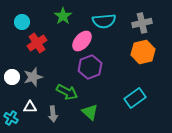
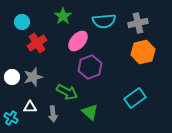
gray cross: moved 4 px left
pink ellipse: moved 4 px left
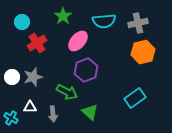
purple hexagon: moved 4 px left, 3 px down
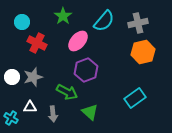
cyan semicircle: rotated 45 degrees counterclockwise
red cross: rotated 30 degrees counterclockwise
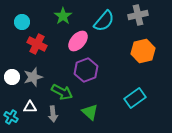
gray cross: moved 8 px up
red cross: moved 1 px down
orange hexagon: moved 1 px up
green arrow: moved 5 px left
cyan cross: moved 1 px up
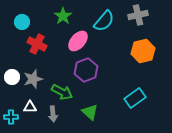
gray star: moved 2 px down
cyan cross: rotated 32 degrees counterclockwise
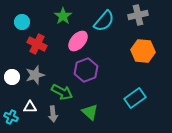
orange hexagon: rotated 20 degrees clockwise
gray star: moved 2 px right, 4 px up
cyan cross: rotated 24 degrees clockwise
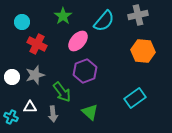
purple hexagon: moved 1 px left, 1 px down
green arrow: rotated 25 degrees clockwise
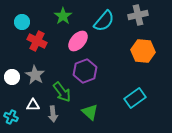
red cross: moved 3 px up
gray star: rotated 24 degrees counterclockwise
white triangle: moved 3 px right, 2 px up
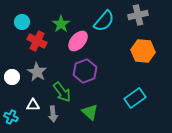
green star: moved 2 px left, 8 px down
gray star: moved 2 px right, 3 px up
